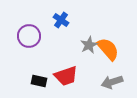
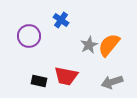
orange semicircle: moved 1 px right, 4 px up; rotated 100 degrees counterclockwise
red trapezoid: rotated 30 degrees clockwise
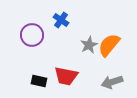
purple circle: moved 3 px right, 1 px up
